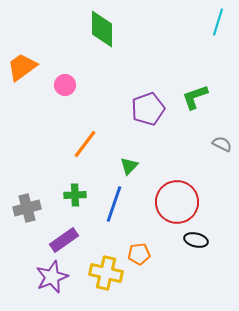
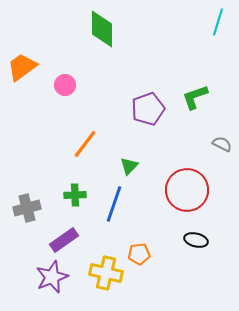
red circle: moved 10 px right, 12 px up
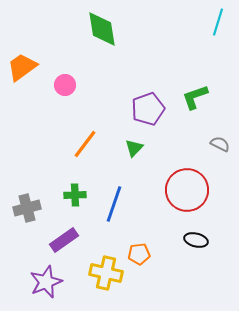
green diamond: rotated 9 degrees counterclockwise
gray semicircle: moved 2 px left
green triangle: moved 5 px right, 18 px up
purple star: moved 6 px left, 5 px down
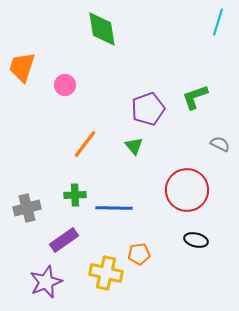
orange trapezoid: rotated 36 degrees counterclockwise
green triangle: moved 2 px up; rotated 24 degrees counterclockwise
blue line: moved 4 px down; rotated 72 degrees clockwise
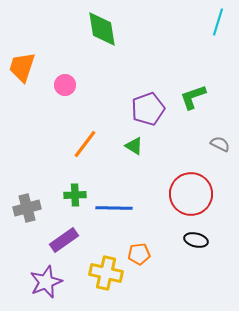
green L-shape: moved 2 px left
green triangle: rotated 18 degrees counterclockwise
red circle: moved 4 px right, 4 px down
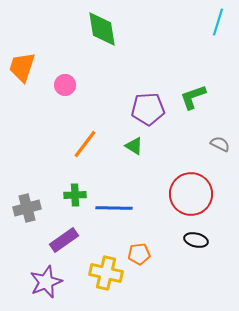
purple pentagon: rotated 16 degrees clockwise
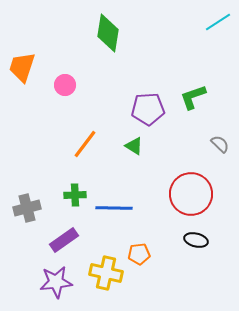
cyan line: rotated 40 degrees clockwise
green diamond: moved 6 px right, 4 px down; rotated 18 degrees clockwise
gray semicircle: rotated 18 degrees clockwise
purple star: moved 10 px right; rotated 16 degrees clockwise
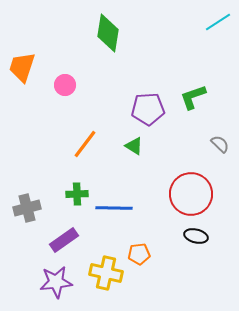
green cross: moved 2 px right, 1 px up
black ellipse: moved 4 px up
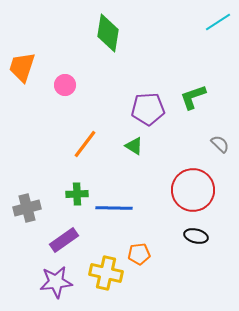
red circle: moved 2 px right, 4 px up
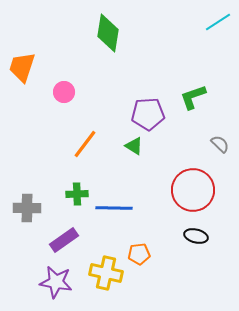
pink circle: moved 1 px left, 7 px down
purple pentagon: moved 5 px down
gray cross: rotated 16 degrees clockwise
purple star: rotated 16 degrees clockwise
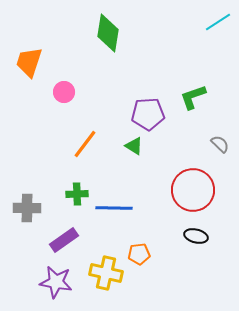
orange trapezoid: moved 7 px right, 5 px up
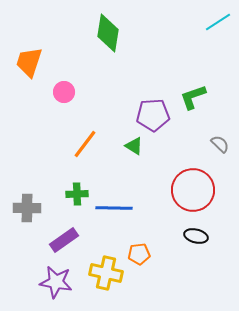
purple pentagon: moved 5 px right, 1 px down
